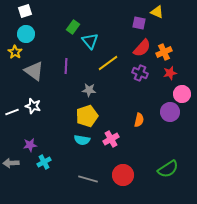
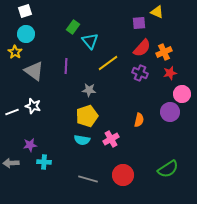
purple square: rotated 16 degrees counterclockwise
cyan cross: rotated 32 degrees clockwise
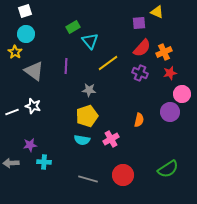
green rectangle: rotated 24 degrees clockwise
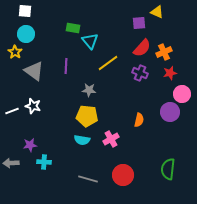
white square: rotated 24 degrees clockwise
green rectangle: moved 1 px down; rotated 40 degrees clockwise
white line: moved 1 px up
yellow pentagon: rotated 25 degrees clockwise
green semicircle: rotated 130 degrees clockwise
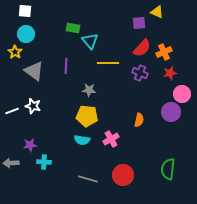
yellow line: rotated 35 degrees clockwise
purple circle: moved 1 px right
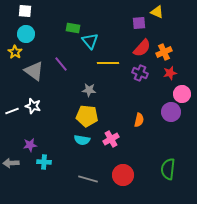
purple line: moved 5 px left, 2 px up; rotated 42 degrees counterclockwise
